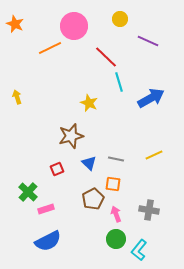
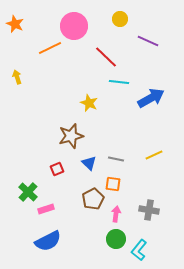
cyan line: rotated 66 degrees counterclockwise
yellow arrow: moved 20 px up
pink arrow: rotated 28 degrees clockwise
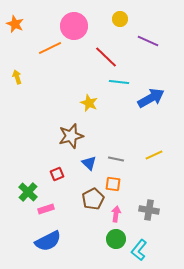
red square: moved 5 px down
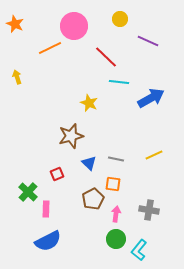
pink rectangle: rotated 70 degrees counterclockwise
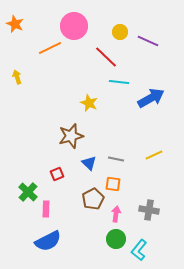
yellow circle: moved 13 px down
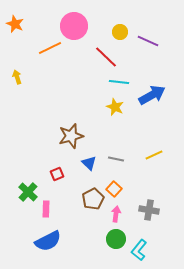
blue arrow: moved 1 px right, 3 px up
yellow star: moved 26 px right, 4 px down
orange square: moved 1 px right, 5 px down; rotated 35 degrees clockwise
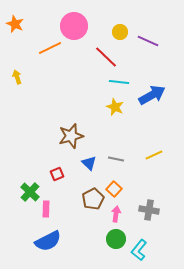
green cross: moved 2 px right
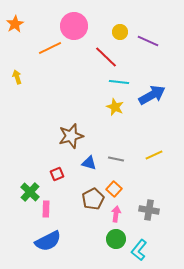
orange star: rotated 18 degrees clockwise
blue triangle: rotated 28 degrees counterclockwise
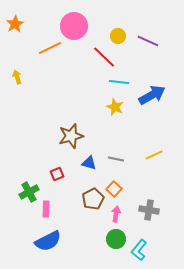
yellow circle: moved 2 px left, 4 px down
red line: moved 2 px left
green cross: moved 1 px left; rotated 18 degrees clockwise
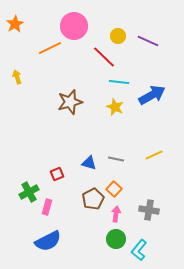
brown star: moved 1 px left, 34 px up
pink rectangle: moved 1 px right, 2 px up; rotated 14 degrees clockwise
